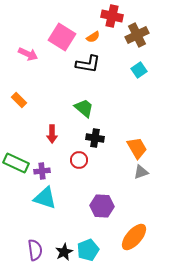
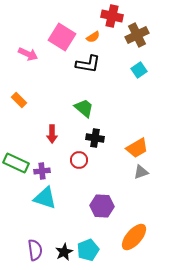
orange trapezoid: rotated 90 degrees clockwise
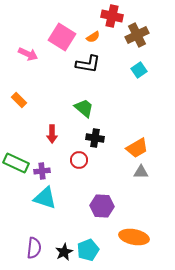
gray triangle: rotated 21 degrees clockwise
orange ellipse: rotated 60 degrees clockwise
purple semicircle: moved 1 px left, 2 px up; rotated 15 degrees clockwise
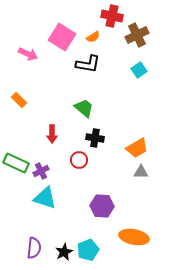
purple cross: moved 1 px left; rotated 21 degrees counterclockwise
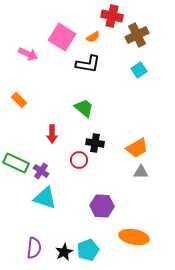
black cross: moved 5 px down
purple cross: rotated 28 degrees counterclockwise
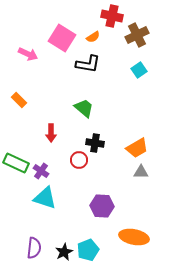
pink square: moved 1 px down
red arrow: moved 1 px left, 1 px up
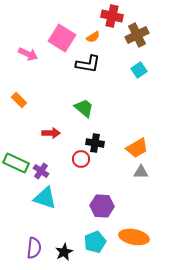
red arrow: rotated 90 degrees counterclockwise
red circle: moved 2 px right, 1 px up
cyan pentagon: moved 7 px right, 8 px up
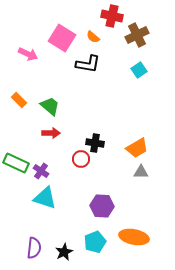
orange semicircle: rotated 72 degrees clockwise
green trapezoid: moved 34 px left, 2 px up
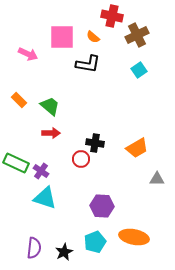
pink square: moved 1 px up; rotated 32 degrees counterclockwise
gray triangle: moved 16 px right, 7 px down
